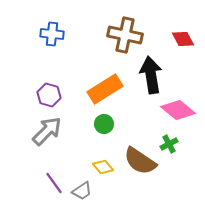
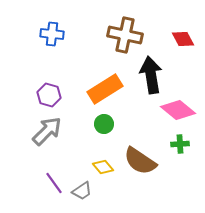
green cross: moved 11 px right; rotated 24 degrees clockwise
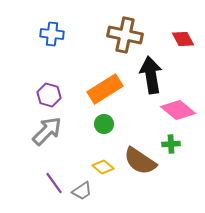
green cross: moved 9 px left
yellow diamond: rotated 10 degrees counterclockwise
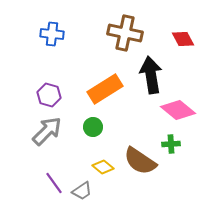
brown cross: moved 2 px up
green circle: moved 11 px left, 3 px down
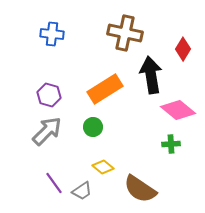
red diamond: moved 10 px down; rotated 60 degrees clockwise
brown semicircle: moved 28 px down
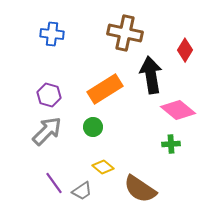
red diamond: moved 2 px right, 1 px down
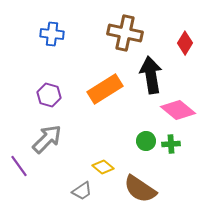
red diamond: moved 7 px up
green circle: moved 53 px right, 14 px down
gray arrow: moved 8 px down
purple line: moved 35 px left, 17 px up
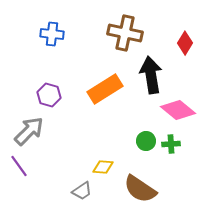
gray arrow: moved 18 px left, 8 px up
yellow diamond: rotated 35 degrees counterclockwise
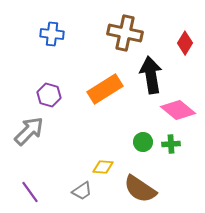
green circle: moved 3 px left, 1 px down
purple line: moved 11 px right, 26 px down
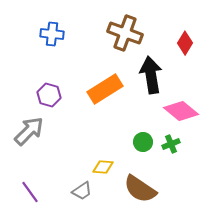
brown cross: rotated 8 degrees clockwise
pink diamond: moved 3 px right, 1 px down
green cross: rotated 18 degrees counterclockwise
